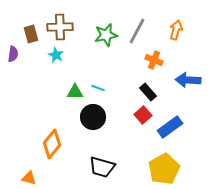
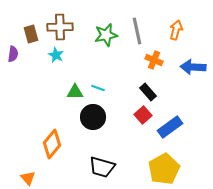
gray line: rotated 40 degrees counterclockwise
blue arrow: moved 5 px right, 13 px up
orange triangle: moved 1 px left; rotated 35 degrees clockwise
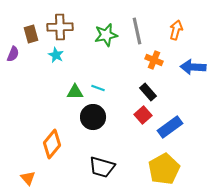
purple semicircle: rotated 14 degrees clockwise
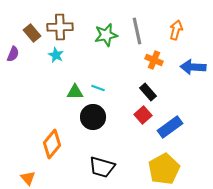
brown rectangle: moved 1 px right, 1 px up; rotated 24 degrees counterclockwise
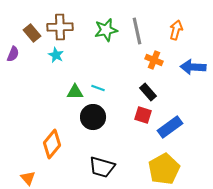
green star: moved 5 px up
red square: rotated 30 degrees counterclockwise
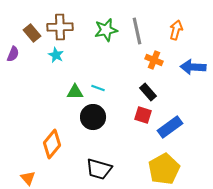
black trapezoid: moved 3 px left, 2 px down
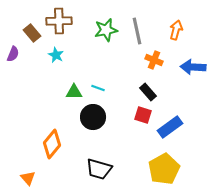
brown cross: moved 1 px left, 6 px up
green triangle: moved 1 px left
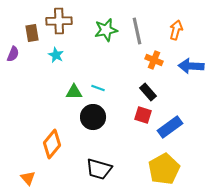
brown rectangle: rotated 30 degrees clockwise
blue arrow: moved 2 px left, 1 px up
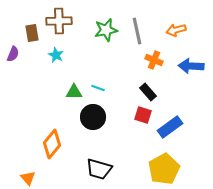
orange arrow: rotated 120 degrees counterclockwise
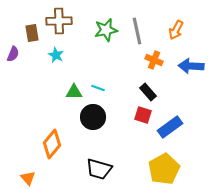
orange arrow: rotated 48 degrees counterclockwise
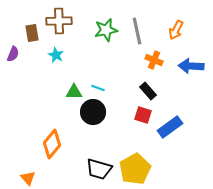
black rectangle: moved 1 px up
black circle: moved 5 px up
yellow pentagon: moved 29 px left
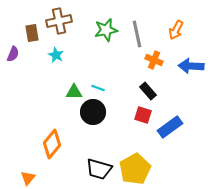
brown cross: rotated 10 degrees counterclockwise
gray line: moved 3 px down
orange triangle: rotated 21 degrees clockwise
